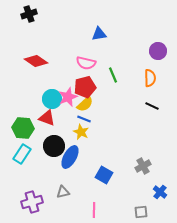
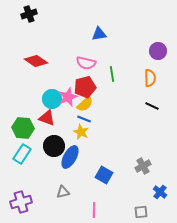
green line: moved 1 px left, 1 px up; rotated 14 degrees clockwise
purple cross: moved 11 px left
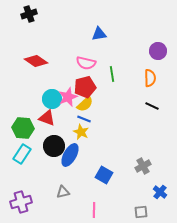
blue ellipse: moved 2 px up
